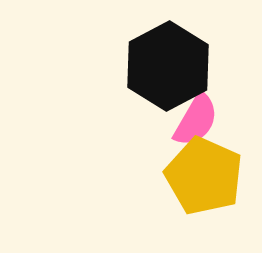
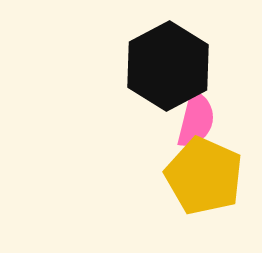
pink semicircle: rotated 16 degrees counterclockwise
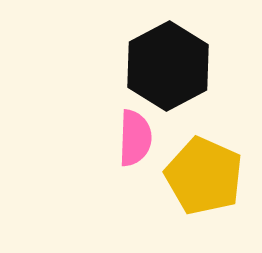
pink semicircle: moved 61 px left, 18 px down; rotated 12 degrees counterclockwise
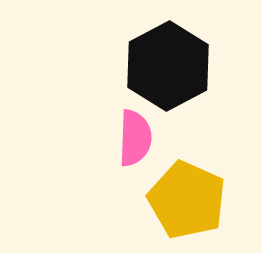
yellow pentagon: moved 17 px left, 24 px down
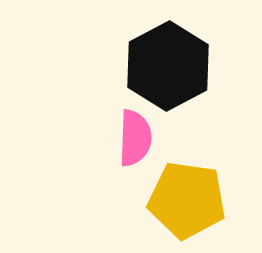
yellow pentagon: rotated 16 degrees counterclockwise
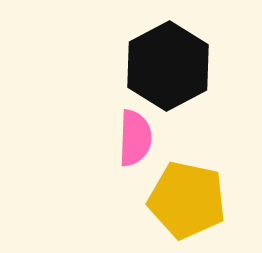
yellow pentagon: rotated 4 degrees clockwise
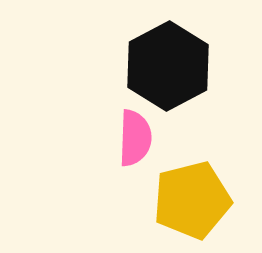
yellow pentagon: moved 5 px right; rotated 26 degrees counterclockwise
